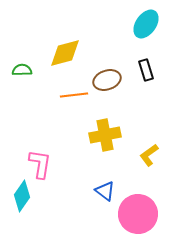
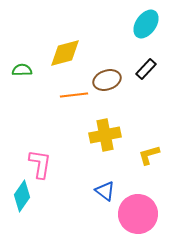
black rectangle: moved 1 px up; rotated 60 degrees clockwise
yellow L-shape: rotated 20 degrees clockwise
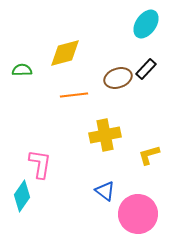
brown ellipse: moved 11 px right, 2 px up
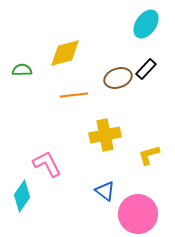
pink L-shape: moved 7 px right; rotated 36 degrees counterclockwise
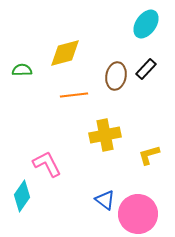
brown ellipse: moved 2 px left, 2 px up; rotated 60 degrees counterclockwise
blue triangle: moved 9 px down
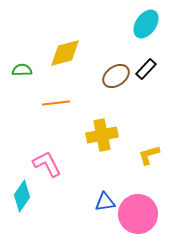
brown ellipse: rotated 44 degrees clockwise
orange line: moved 18 px left, 8 px down
yellow cross: moved 3 px left
blue triangle: moved 2 px down; rotated 45 degrees counterclockwise
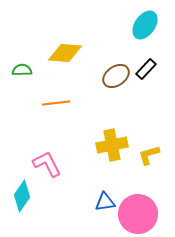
cyan ellipse: moved 1 px left, 1 px down
yellow diamond: rotated 20 degrees clockwise
yellow cross: moved 10 px right, 10 px down
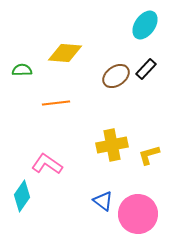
pink L-shape: rotated 28 degrees counterclockwise
blue triangle: moved 2 px left, 1 px up; rotated 45 degrees clockwise
